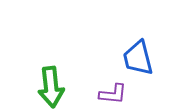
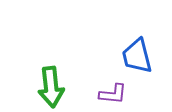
blue trapezoid: moved 1 px left, 2 px up
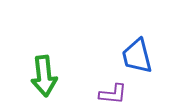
green arrow: moved 7 px left, 11 px up
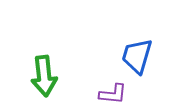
blue trapezoid: rotated 30 degrees clockwise
